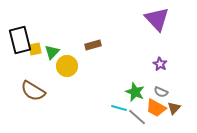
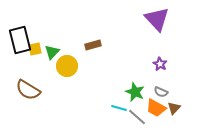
brown semicircle: moved 5 px left, 1 px up
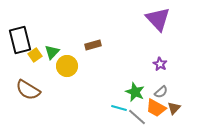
purple triangle: moved 1 px right
yellow square: moved 6 px down; rotated 24 degrees counterclockwise
gray semicircle: rotated 64 degrees counterclockwise
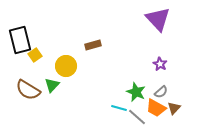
green triangle: moved 33 px down
yellow circle: moved 1 px left
green star: moved 1 px right
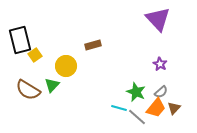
orange trapezoid: rotated 80 degrees counterclockwise
